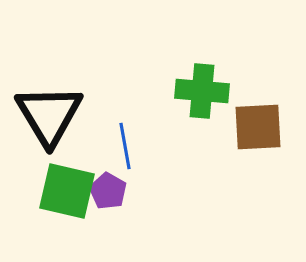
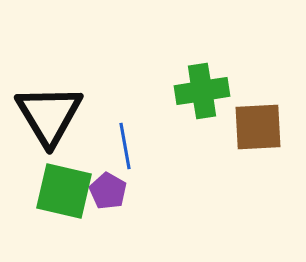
green cross: rotated 14 degrees counterclockwise
green square: moved 3 px left
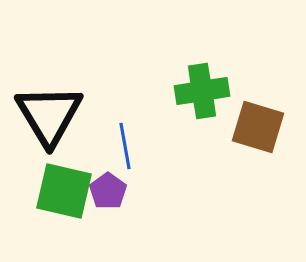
brown square: rotated 20 degrees clockwise
purple pentagon: rotated 6 degrees clockwise
